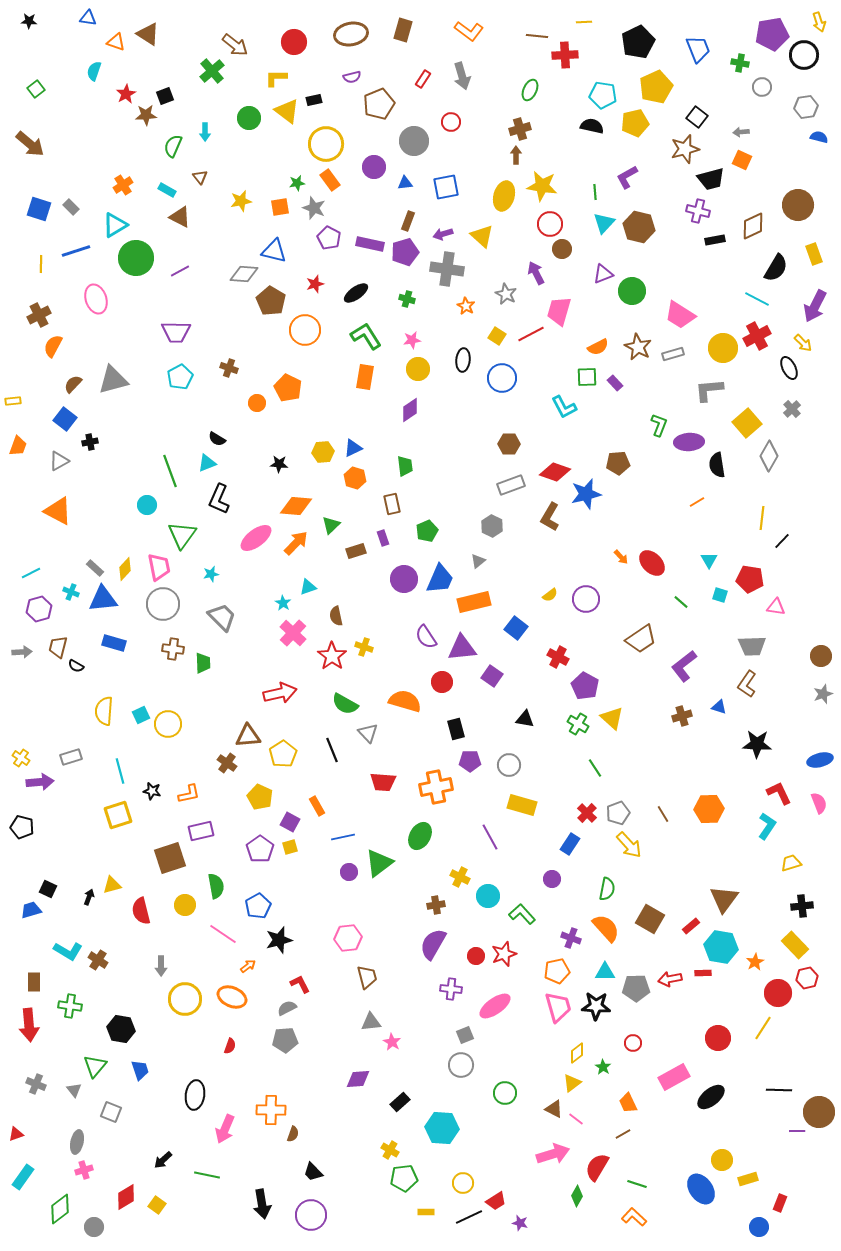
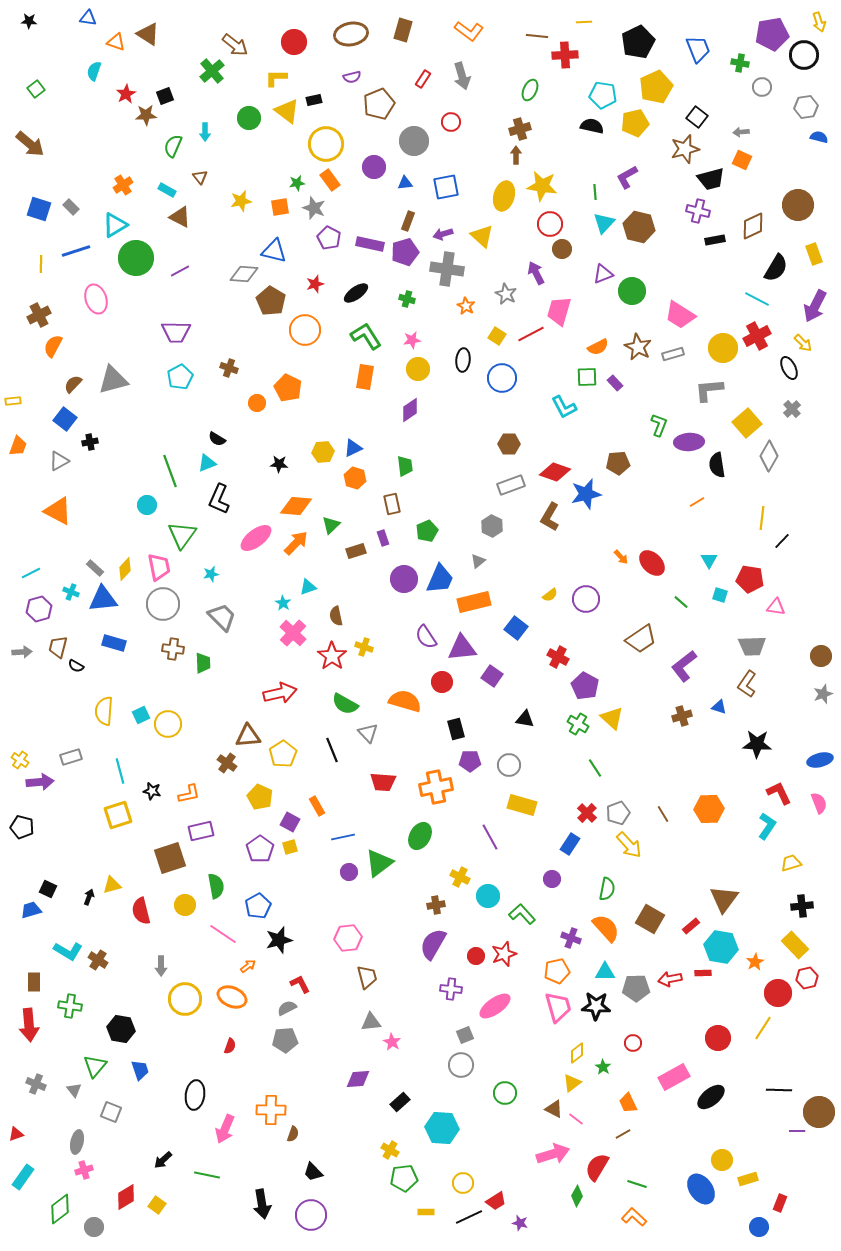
yellow cross at (21, 758): moved 1 px left, 2 px down
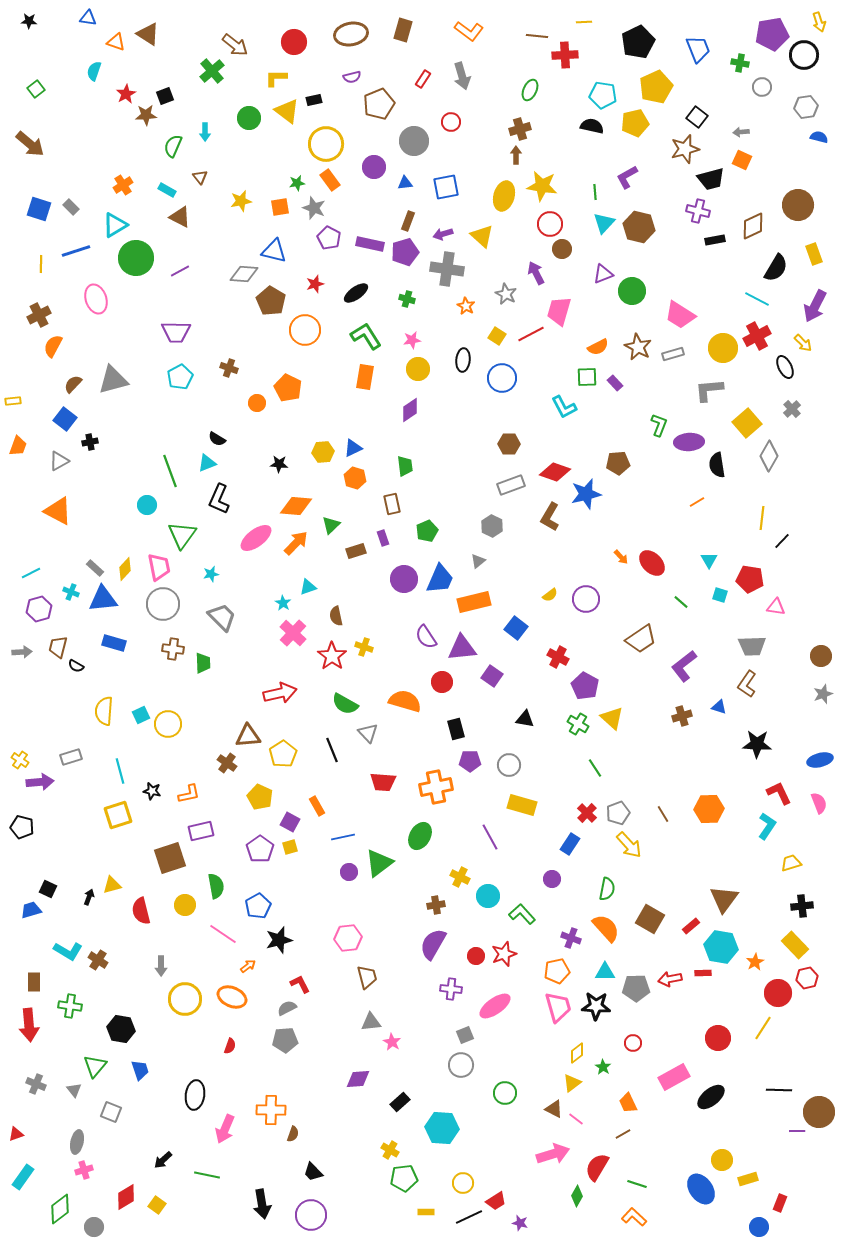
black ellipse at (789, 368): moved 4 px left, 1 px up
